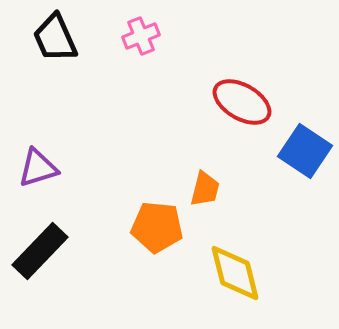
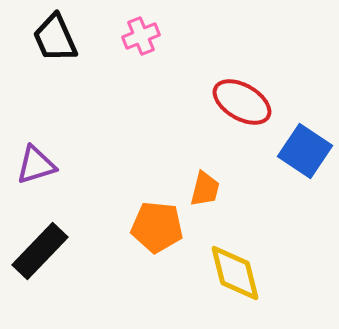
purple triangle: moved 2 px left, 3 px up
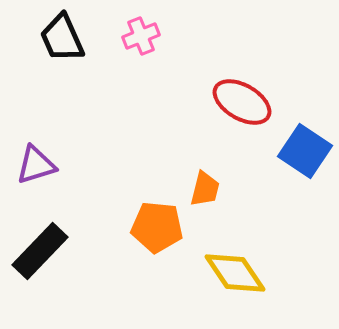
black trapezoid: moved 7 px right
yellow diamond: rotated 20 degrees counterclockwise
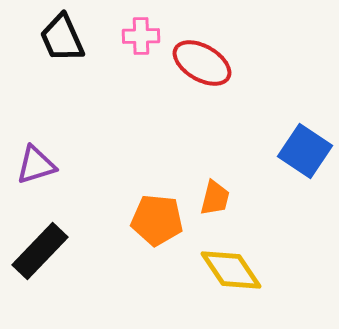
pink cross: rotated 21 degrees clockwise
red ellipse: moved 40 px left, 39 px up
orange trapezoid: moved 10 px right, 9 px down
orange pentagon: moved 7 px up
yellow diamond: moved 4 px left, 3 px up
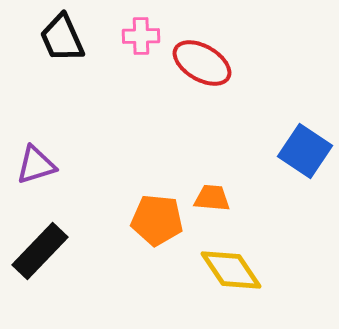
orange trapezoid: moved 3 px left; rotated 99 degrees counterclockwise
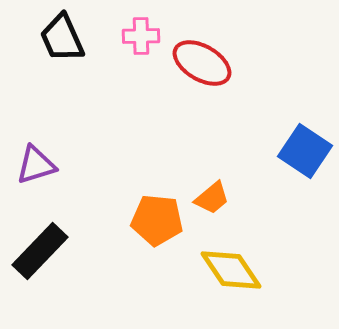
orange trapezoid: rotated 135 degrees clockwise
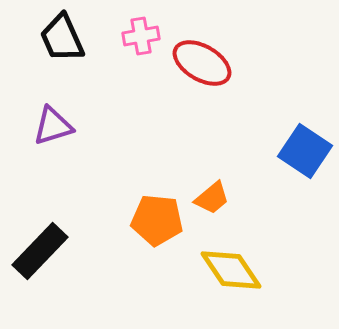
pink cross: rotated 9 degrees counterclockwise
purple triangle: moved 17 px right, 39 px up
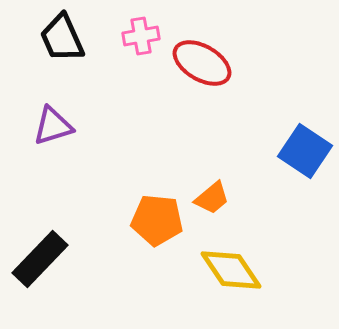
black rectangle: moved 8 px down
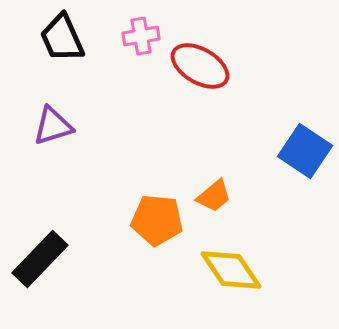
red ellipse: moved 2 px left, 3 px down
orange trapezoid: moved 2 px right, 2 px up
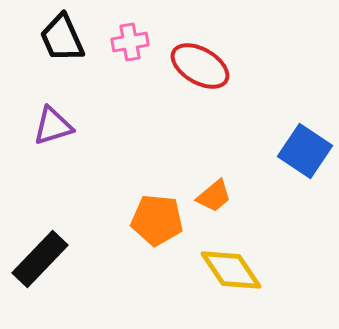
pink cross: moved 11 px left, 6 px down
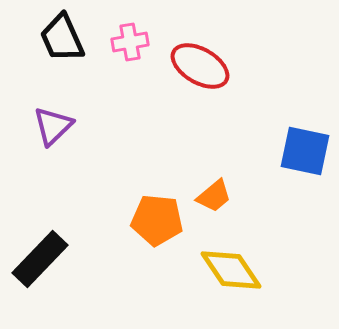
purple triangle: rotated 27 degrees counterclockwise
blue square: rotated 22 degrees counterclockwise
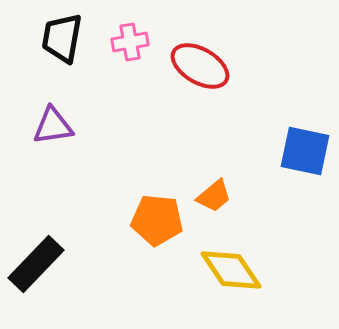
black trapezoid: rotated 34 degrees clockwise
purple triangle: rotated 36 degrees clockwise
black rectangle: moved 4 px left, 5 px down
